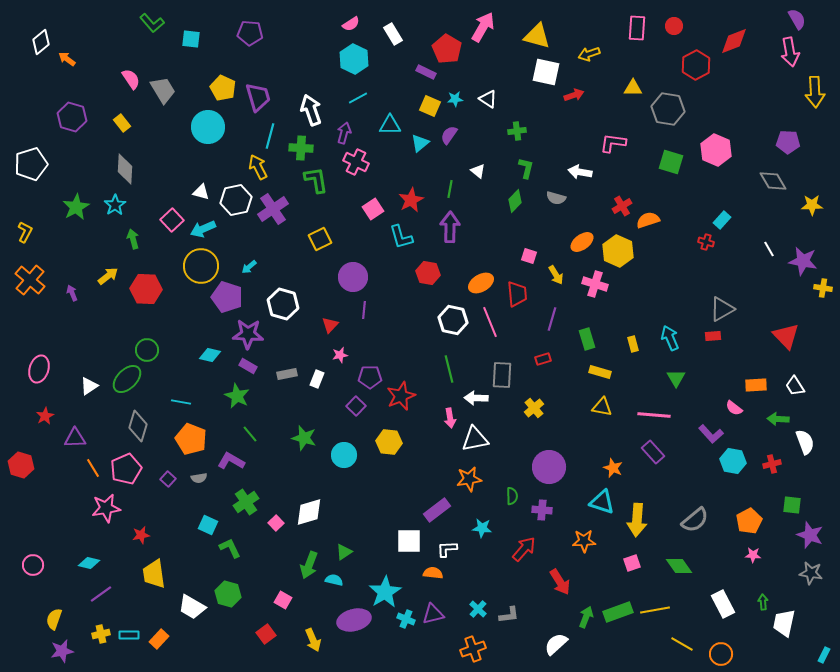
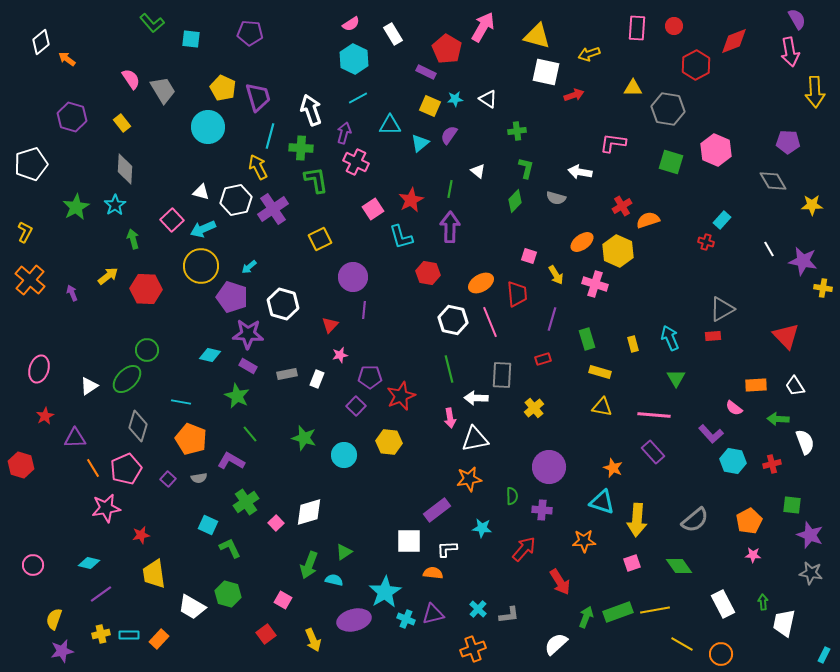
purple pentagon at (227, 297): moved 5 px right
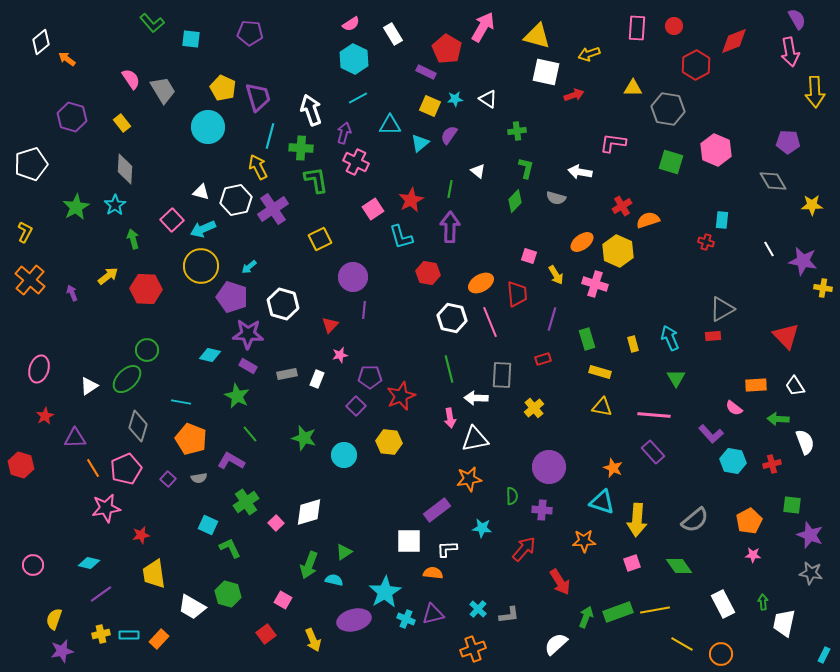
cyan rectangle at (722, 220): rotated 36 degrees counterclockwise
white hexagon at (453, 320): moved 1 px left, 2 px up
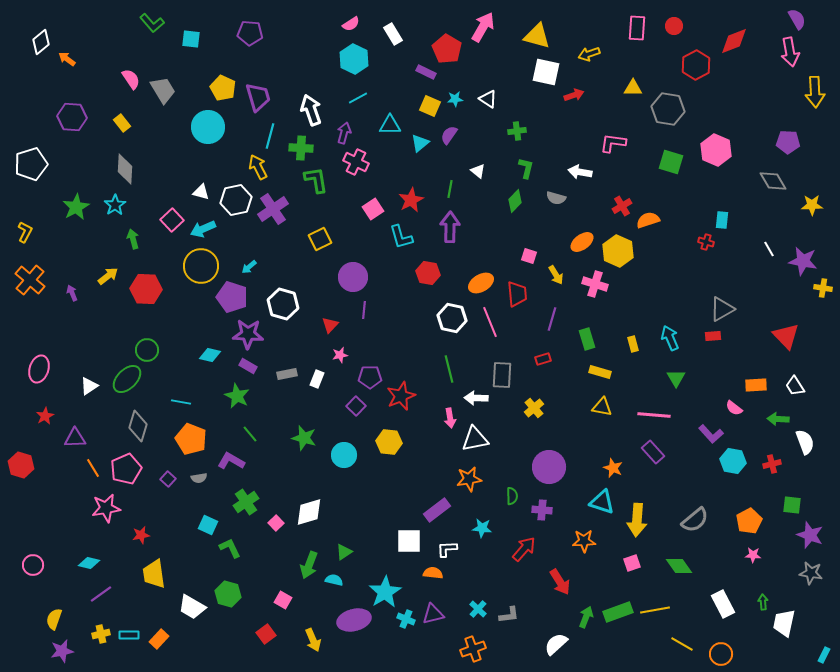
purple hexagon at (72, 117): rotated 12 degrees counterclockwise
